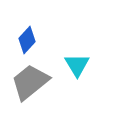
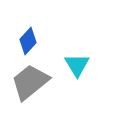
blue diamond: moved 1 px right, 1 px down
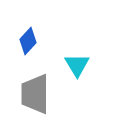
gray trapezoid: moved 5 px right, 12 px down; rotated 51 degrees counterclockwise
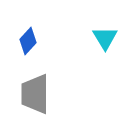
cyan triangle: moved 28 px right, 27 px up
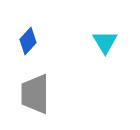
cyan triangle: moved 4 px down
